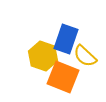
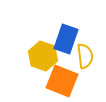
yellow semicircle: rotated 140 degrees counterclockwise
orange square: moved 1 px left, 4 px down
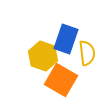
yellow semicircle: moved 2 px right, 3 px up
orange square: moved 1 px left, 1 px up; rotated 8 degrees clockwise
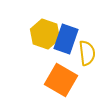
yellow hexagon: moved 2 px right, 22 px up
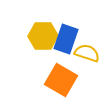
yellow hexagon: moved 2 px left, 2 px down; rotated 20 degrees counterclockwise
yellow semicircle: rotated 65 degrees counterclockwise
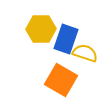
yellow hexagon: moved 2 px left, 7 px up
yellow semicircle: moved 2 px left
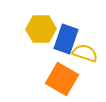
orange square: moved 1 px right, 1 px up
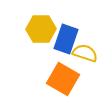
orange square: moved 1 px right
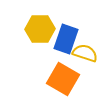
yellow hexagon: moved 1 px left
